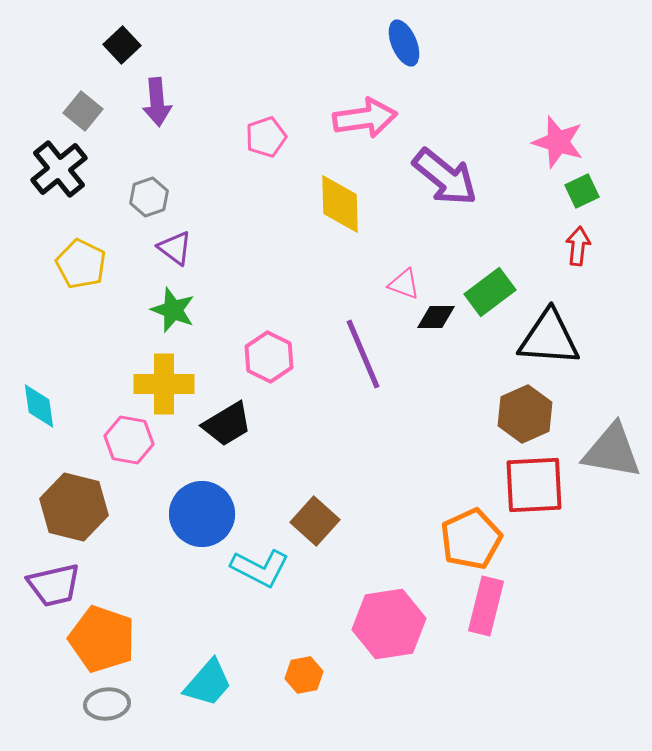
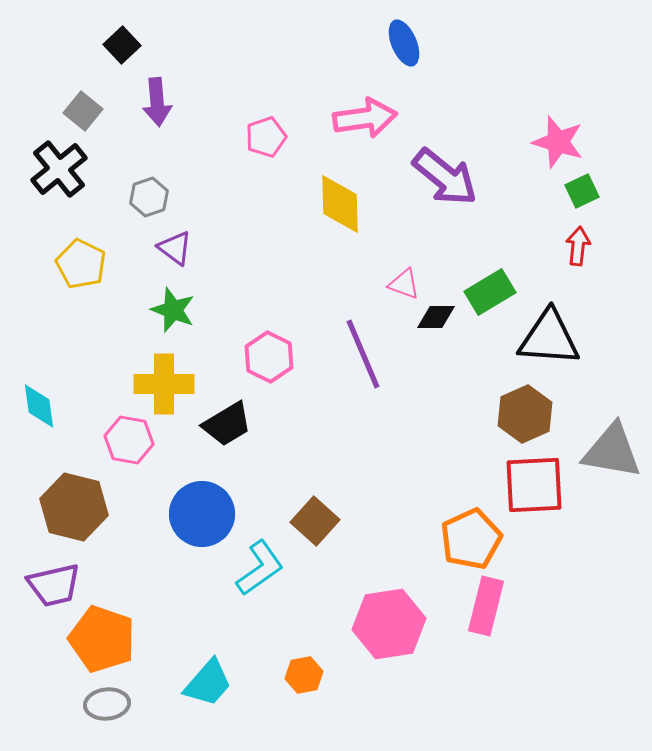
green rectangle at (490, 292): rotated 6 degrees clockwise
cyan L-shape at (260, 568): rotated 62 degrees counterclockwise
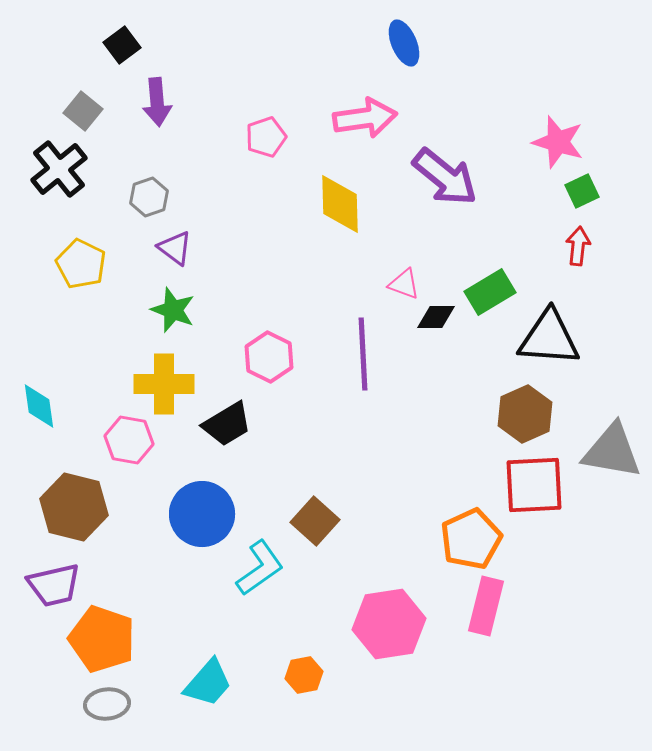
black square at (122, 45): rotated 6 degrees clockwise
purple line at (363, 354): rotated 20 degrees clockwise
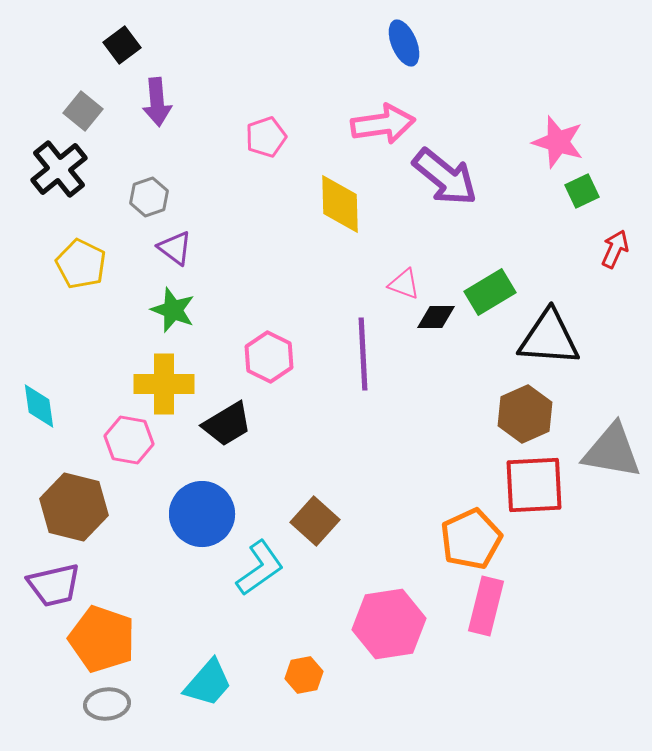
pink arrow at (365, 118): moved 18 px right, 6 px down
red arrow at (578, 246): moved 37 px right, 3 px down; rotated 18 degrees clockwise
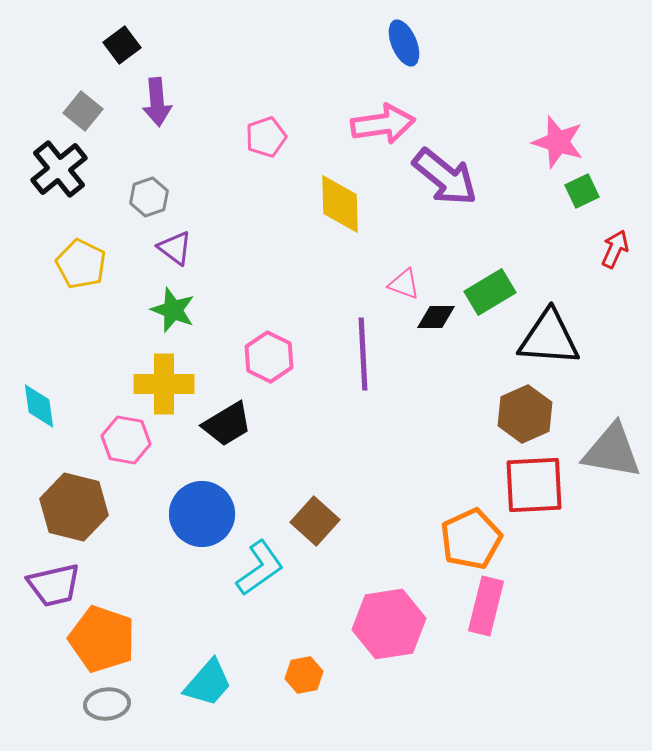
pink hexagon at (129, 440): moved 3 px left
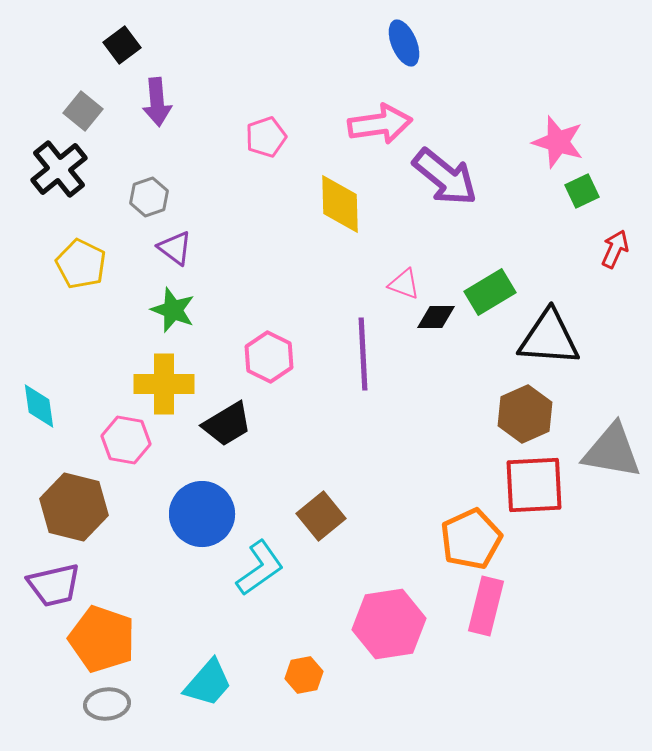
pink arrow at (383, 124): moved 3 px left
brown square at (315, 521): moved 6 px right, 5 px up; rotated 9 degrees clockwise
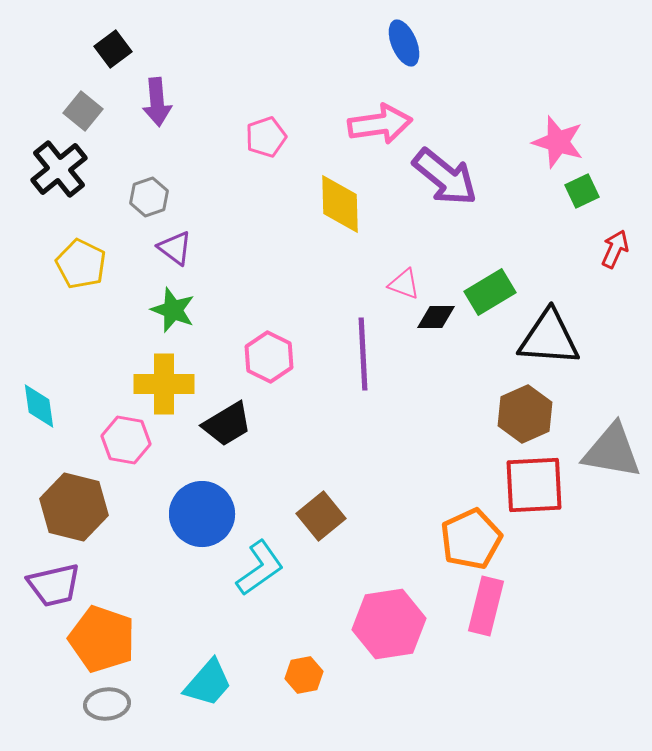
black square at (122, 45): moved 9 px left, 4 px down
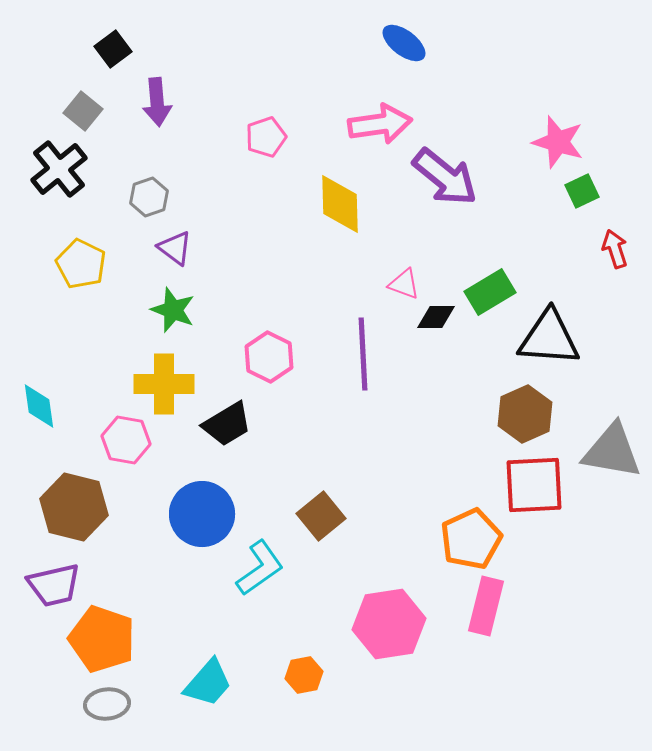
blue ellipse at (404, 43): rotated 30 degrees counterclockwise
red arrow at (615, 249): rotated 42 degrees counterclockwise
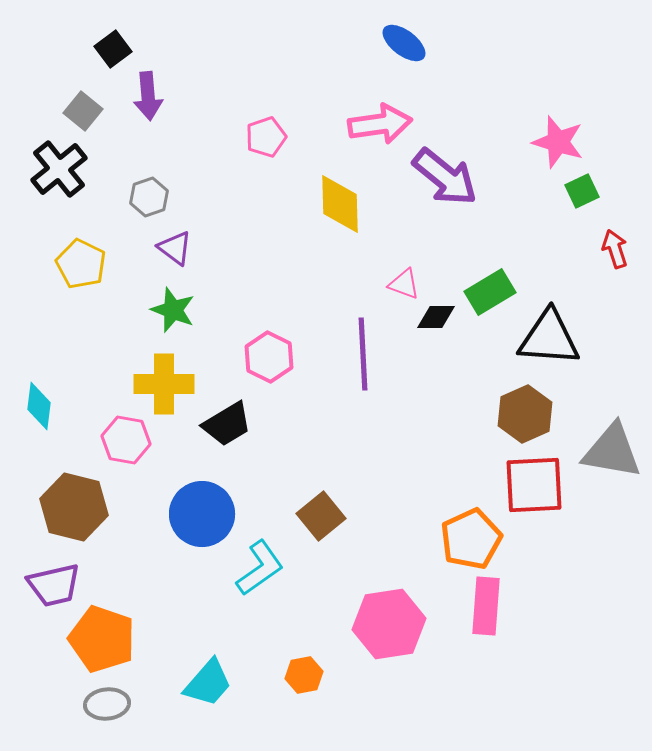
purple arrow at (157, 102): moved 9 px left, 6 px up
cyan diamond at (39, 406): rotated 15 degrees clockwise
pink rectangle at (486, 606): rotated 10 degrees counterclockwise
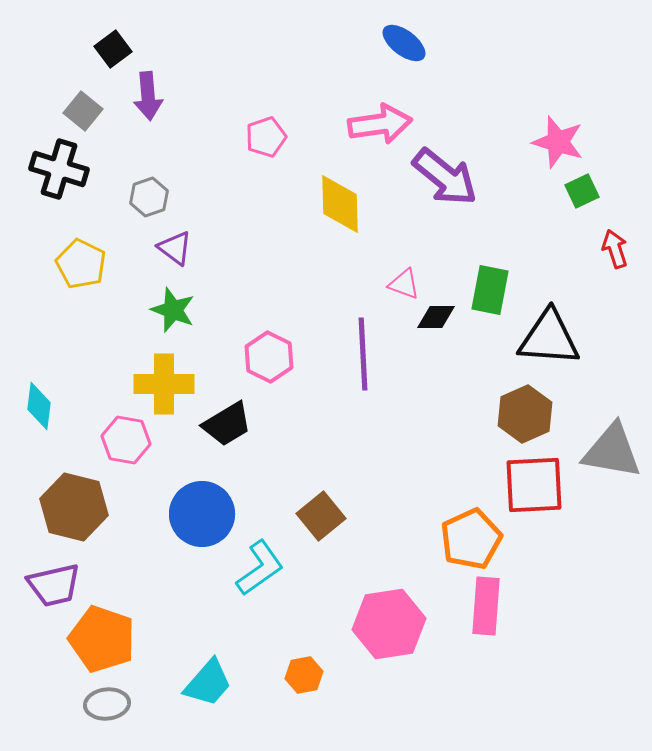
black cross at (59, 169): rotated 34 degrees counterclockwise
green rectangle at (490, 292): moved 2 px up; rotated 48 degrees counterclockwise
